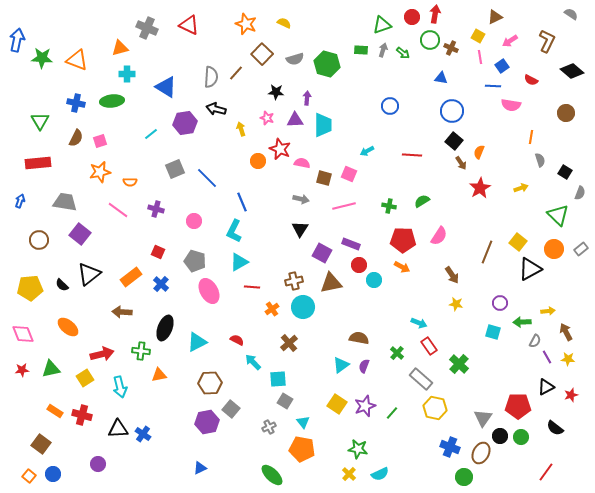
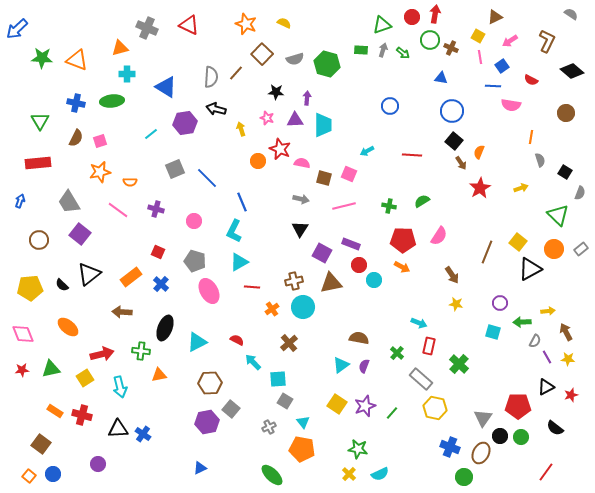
blue arrow at (17, 40): moved 11 px up; rotated 145 degrees counterclockwise
gray trapezoid at (65, 202): moved 4 px right; rotated 130 degrees counterclockwise
red rectangle at (429, 346): rotated 48 degrees clockwise
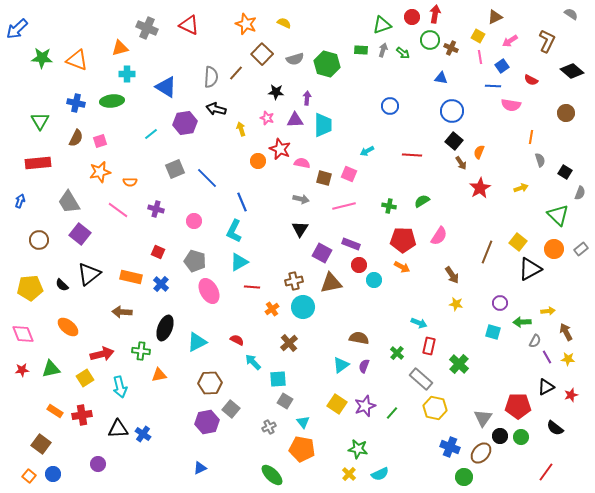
orange rectangle at (131, 277): rotated 50 degrees clockwise
red cross at (82, 415): rotated 24 degrees counterclockwise
brown ellipse at (481, 453): rotated 15 degrees clockwise
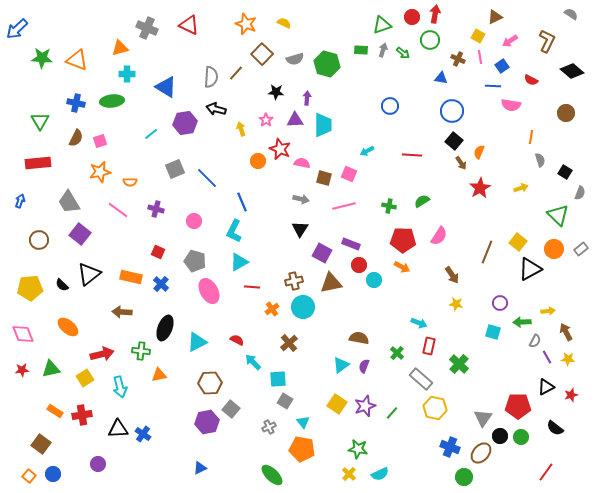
brown cross at (451, 48): moved 7 px right, 11 px down
pink star at (267, 118): moved 1 px left, 2 px down; rotated 16 degrees clockwise
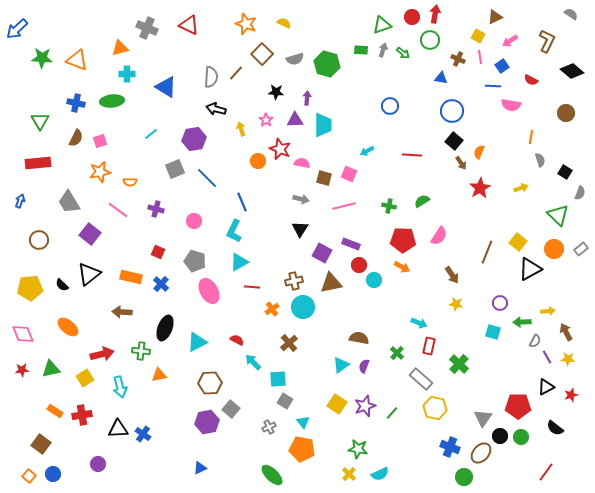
purple hexagon at (185, 123): moved 9 px right, 16 px down
purple square at (80, 234): moved 10 px right
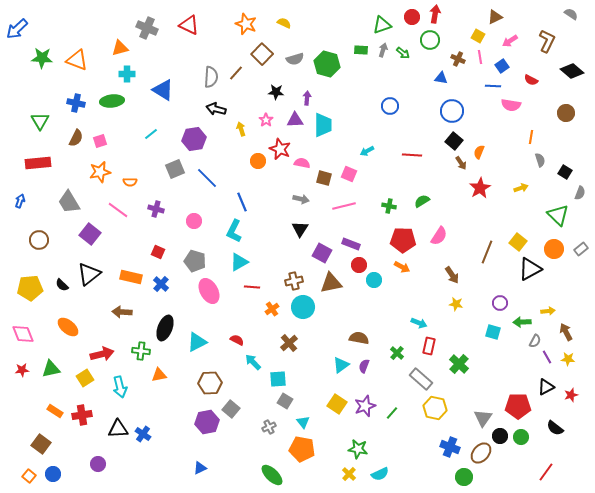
blue triangle at (166, 87): moved 3 px left, 3 px down
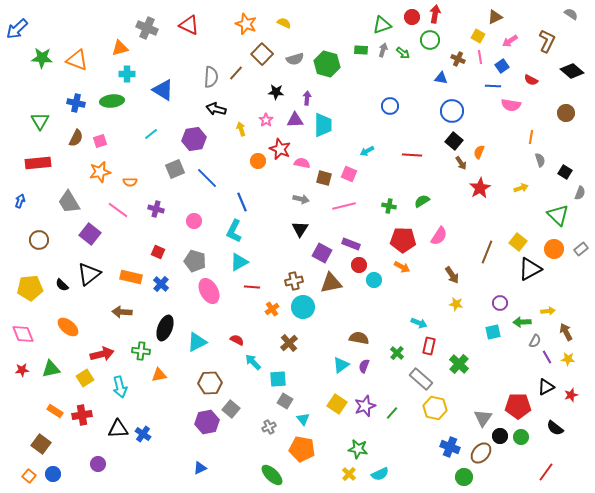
cyan square at (493, 332): rotated 28 degrees counterclockwise
cyan triangle at (303, 422): moved 3 px up
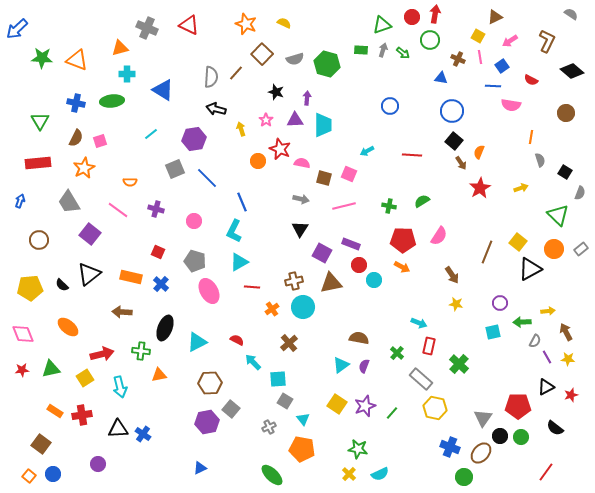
black star at (276, 92): rotated 14 degrees clockwise
orange star at (100, 172): moved 16 px left, 4 px up; rotated 15 degrees counterclockwise
